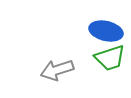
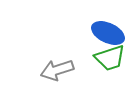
blue ellipse: moved 2 px right, 2 px down; rotated 12 degrees clockwise
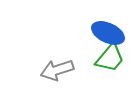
green trapezoid: rotated 32 degrees counterclockwise
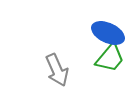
gray arrow: rotated 96 degrees counterclockwise
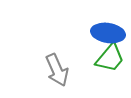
blue ellipse: rotated 16 degrees counterclockwise
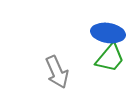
gray arrow: moved 2 px down
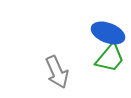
blue ellipse: rotated 12 degrees clockwise
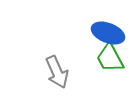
green trapezoid: rotated 112 degrees clockwise
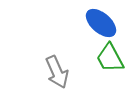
blue ellipse: moved 7 px left, 10 px up; rotated 20 degrees clockwise
